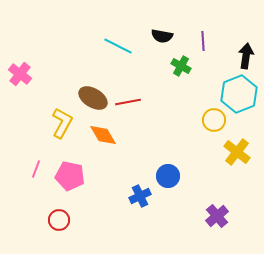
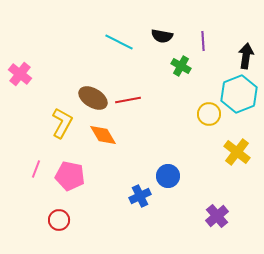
cyan line: moved 1 px right, 4 px up
red line: moved 2 px up
yellow circle: moved 5 px left, 6 px up
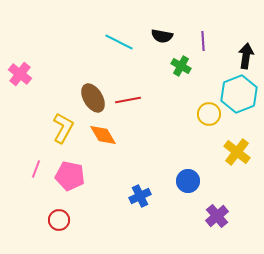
brown ellipse: rotated 28 degrees clockwise
yellow L-shape: moved 1 px right, 5 px down
blue circle: moved 20 px right, 5 px down
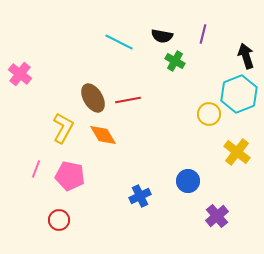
purple line: moved 7 px up; rotated 18 degrees clockwise
black arrow: rotated 25 degrees counterclockwise
green cross: moved 6 px left, 5 px up
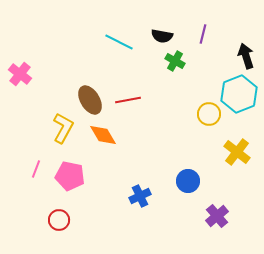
brown ellipse: moved 3 px left, 2 px down
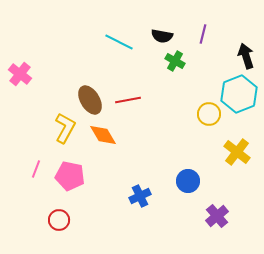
yellow L-shape: moved 2 px right
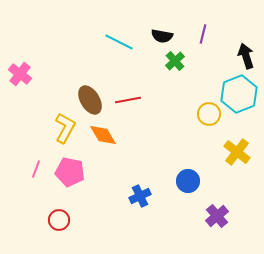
green cross: rotated 18 degrees clockwise
pink pentagon: moved 4 px up
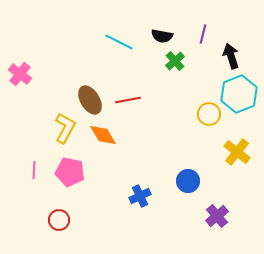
black arrow: moved 15 px left
pink line: moved 2 px left, 1 px down; rotated 18 degrees counterclockwise
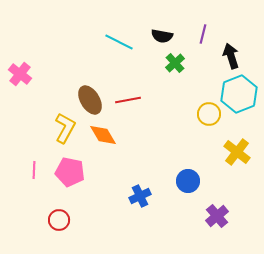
green cross: moved 2 px down
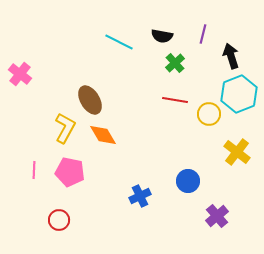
red line: moved 47 px right; rotated 20 degrees clockwise
